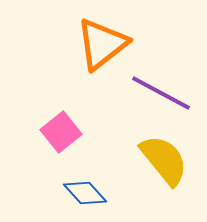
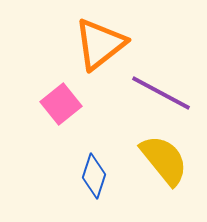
orange triangle: moved 2 px left
pink square: moved 28 px up
blue diamond: moved 9 px right, 17 px up; rotated 60 degrees clockwise
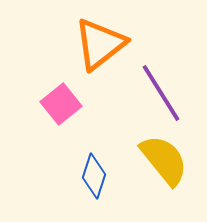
purple line: rotated 30 degrees clockwise
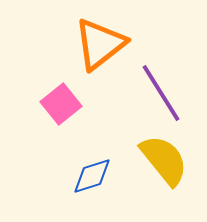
blue diamond: moved 2 px left; rotated 54 degrees clockwise
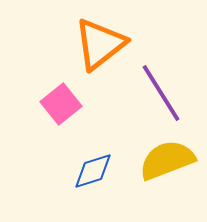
yellow semicircle: moved 3 px right; rotated 72 degrees counterclockwise
blue diamond: moved 1 px right, 5 px up
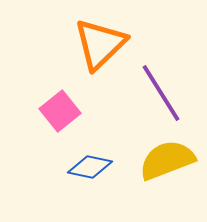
orange triangle: rotated 6 degrees counterclockwise
pink square: moved 1 px left, 7 px down
blue diamond: moved 3 px left, 4 px up; rotated 30 degrees clockwise
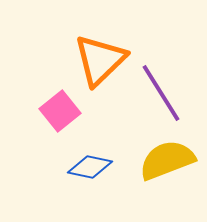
orange triangle: moved 16 px down
